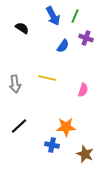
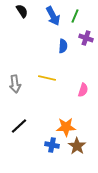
black semicircle: moved 17 px up; rotated 24 degrees clockwise
blue semicircle: rotated 32 degrees counterclockwise
brown star: moved 8 px left, 8 px up; rotated 12 degrees clockwise
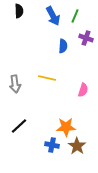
black semicircle: moved 3 px left; rotated 32 degrees clockwise
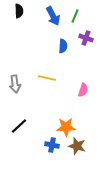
brown star: rotated 18 degrees counterclockwise
